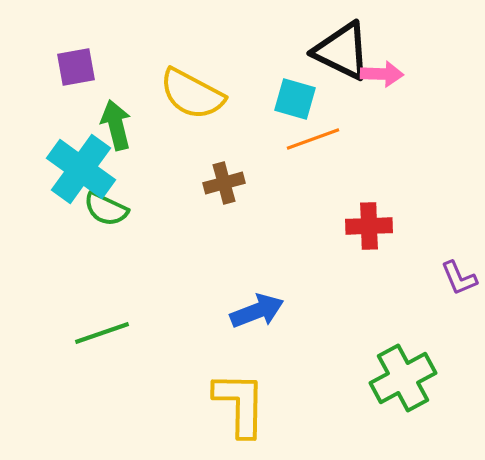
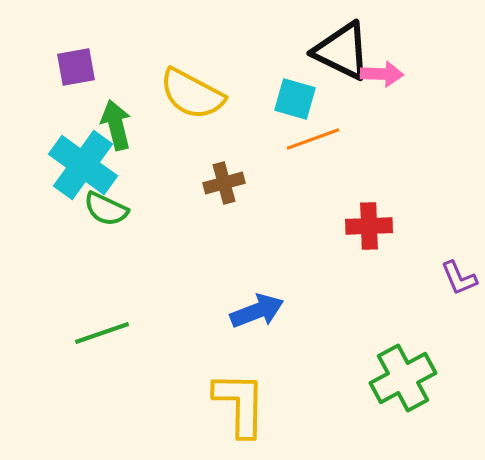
cyan cross: moved 2 px right, 4 px up
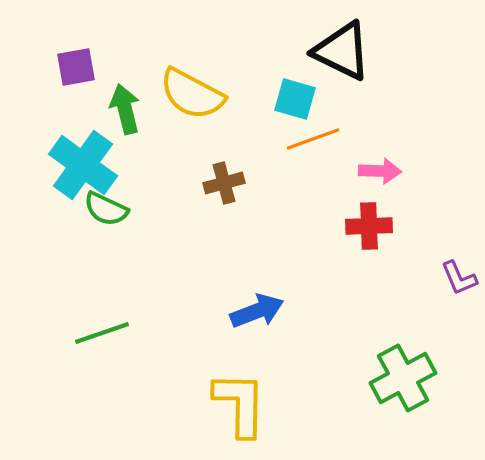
pink arrow: moved 2 px left, 97 px down
green arrow: moved 9 px right, 16 px up
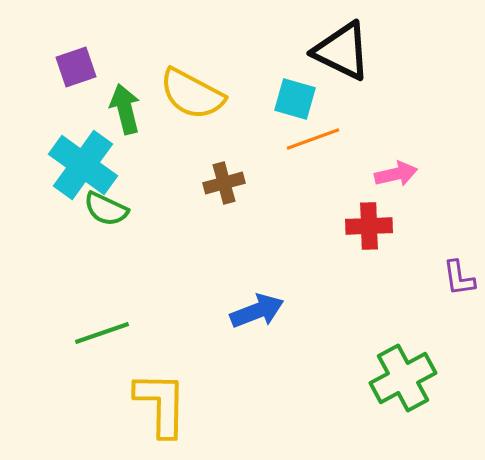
purple square: rotated 9 degrees counterclockwise
pink arrow: moved 16 px right, 3 px down; rotated 15 degrees counterclockwise
purple L-shape: rotated 15 degrees clockwise
yellow L-shape: moved 79 px left
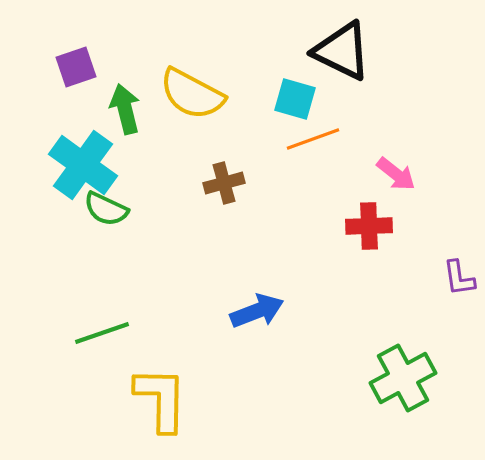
pink arrow: rotated 51 degrees clockwise
yellow L-shape: moved 5 px up
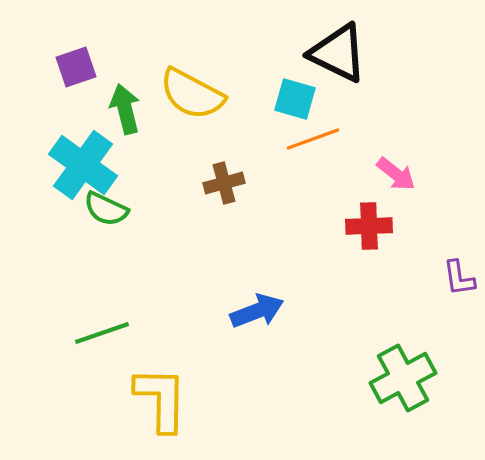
black triangle: moved 4 px left, 2 px down
